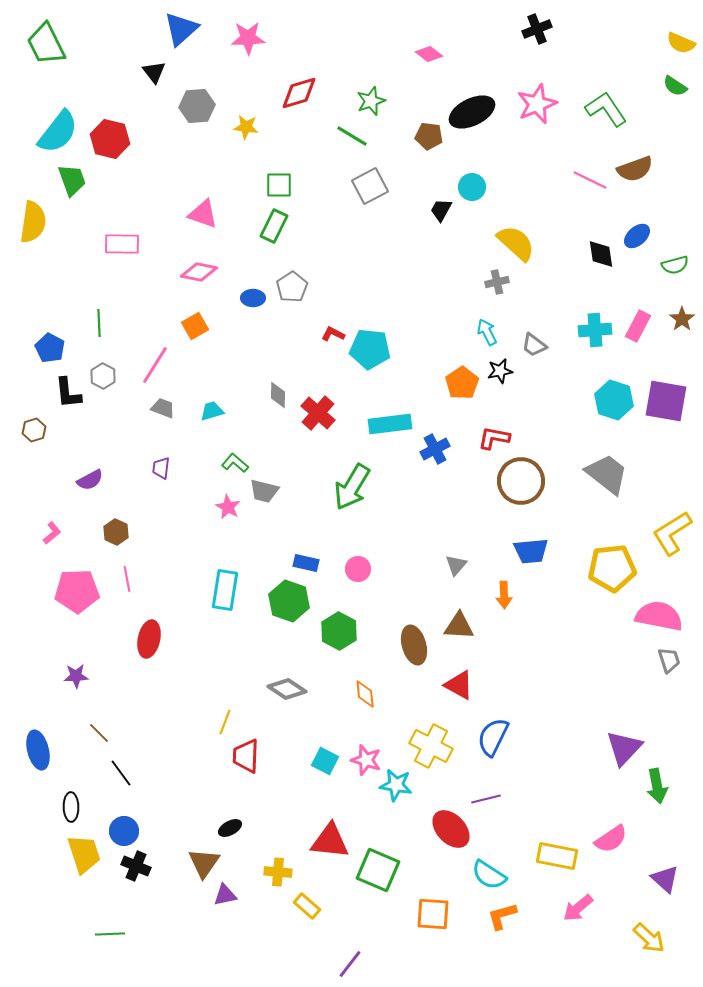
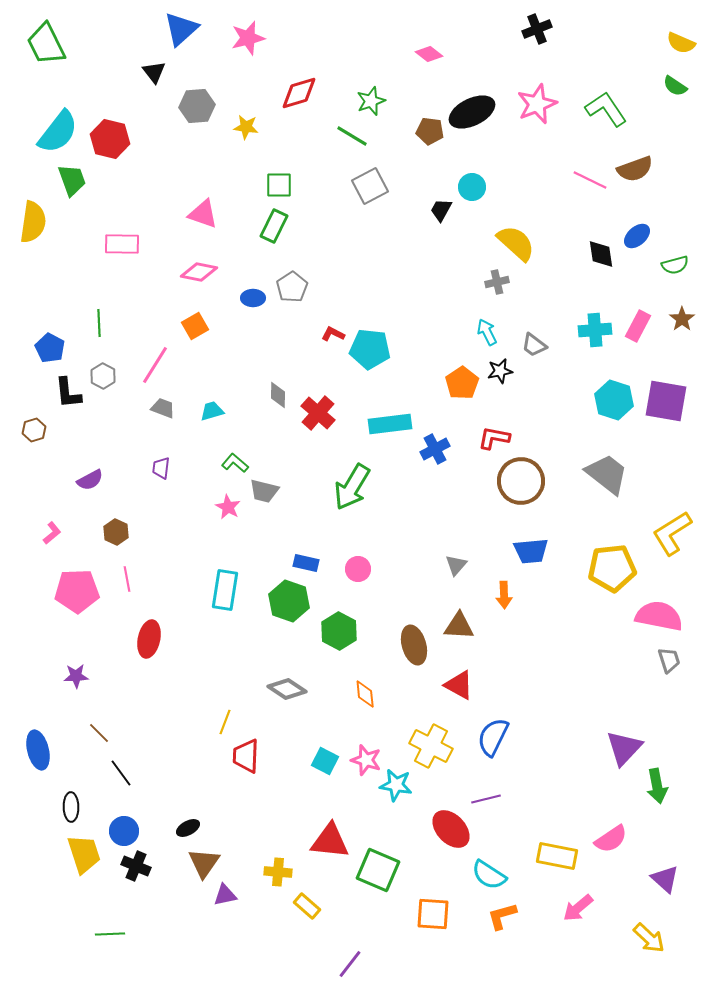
pink star at (248, 38): rotated 12 degrees counterclockwise
brown pentagon at (429, 136): moved 1 px right, 5 px up
black ellipse at (230, 828): moved 42 px left
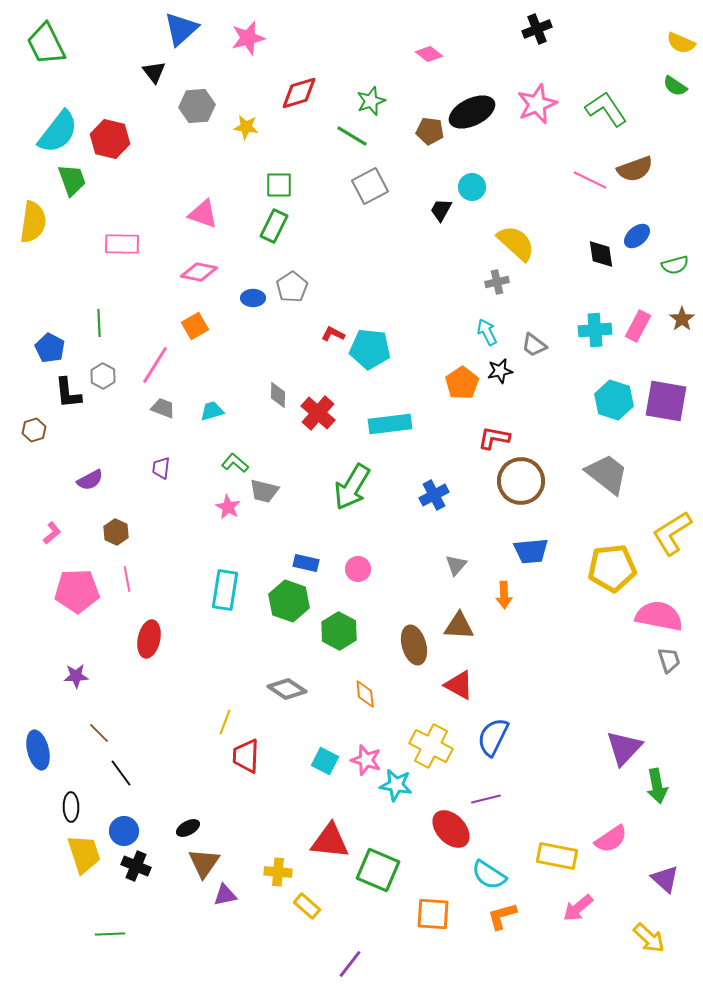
blue cross at (435, 449): moved 1 px left, 46 px down
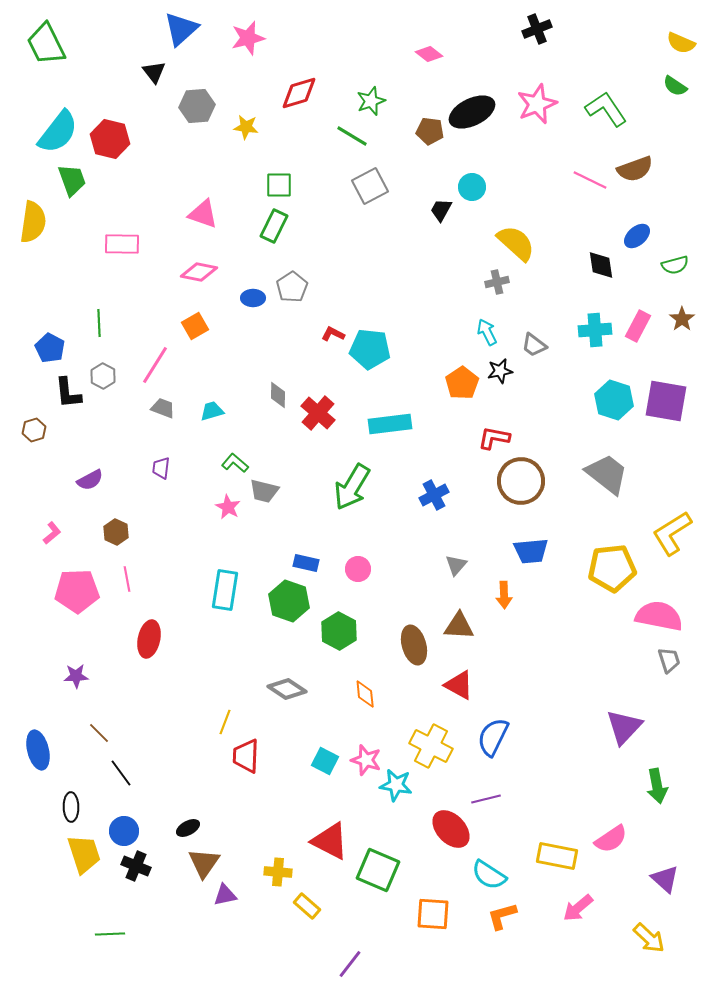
black diamond at (601, 254): moved 11 px down
purple triangle at (624, 748): moved 21 px up
red triangle at (330, 841): rotated 21 degrees clockwise
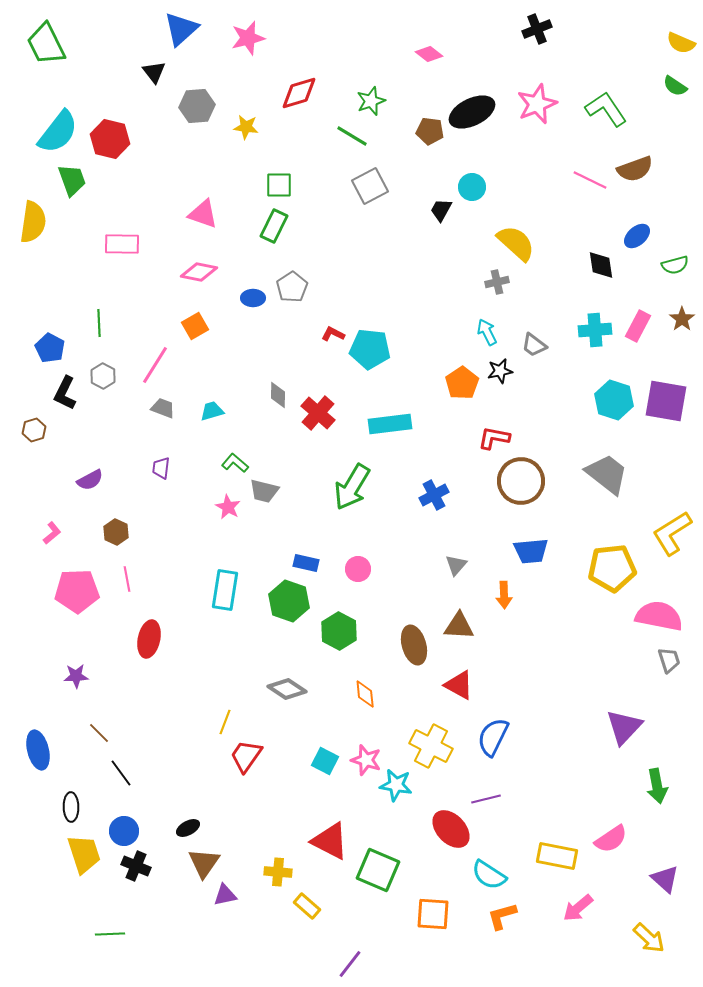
black L-shape at (68, 393): moved 3 px left; rotated 32 degrees clockwise
red trapezoid at (246, 756): rotated 33 degrees clockwise
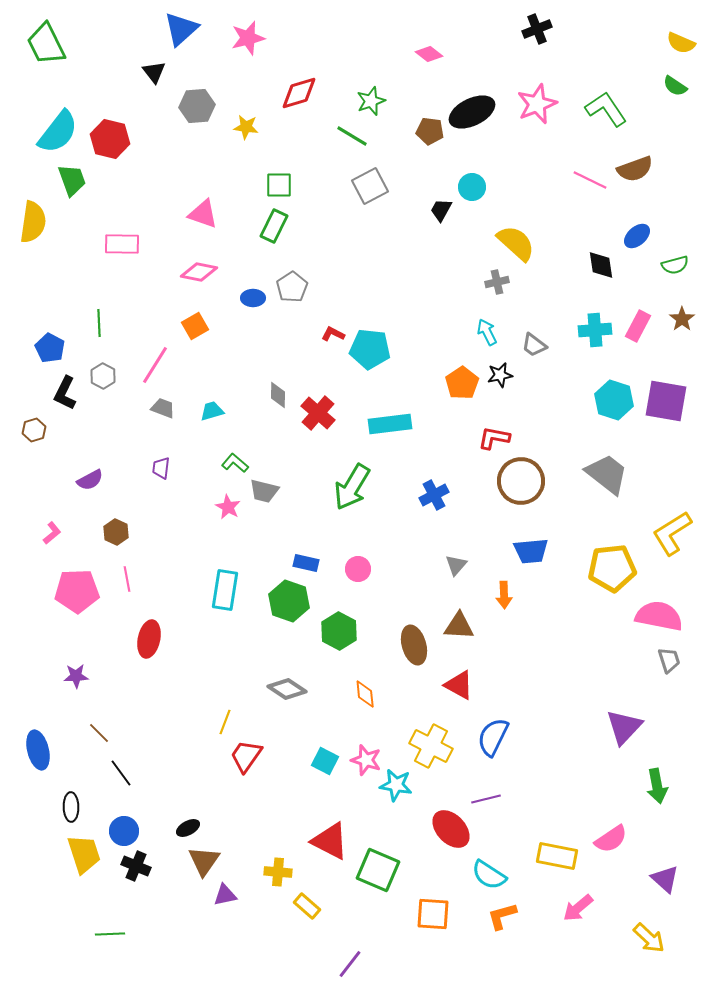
black star at (500, 371): moved 4 px down
brown triangle at (204, 863): moved 2 px up
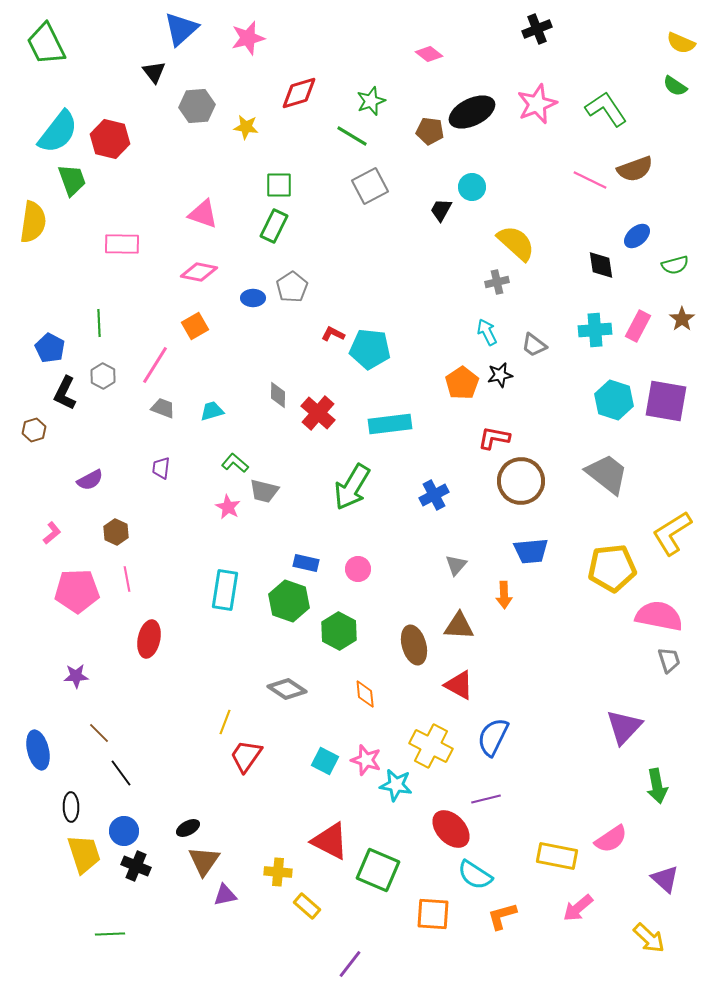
cyan semicircle at (489, 875): moved 14 px left
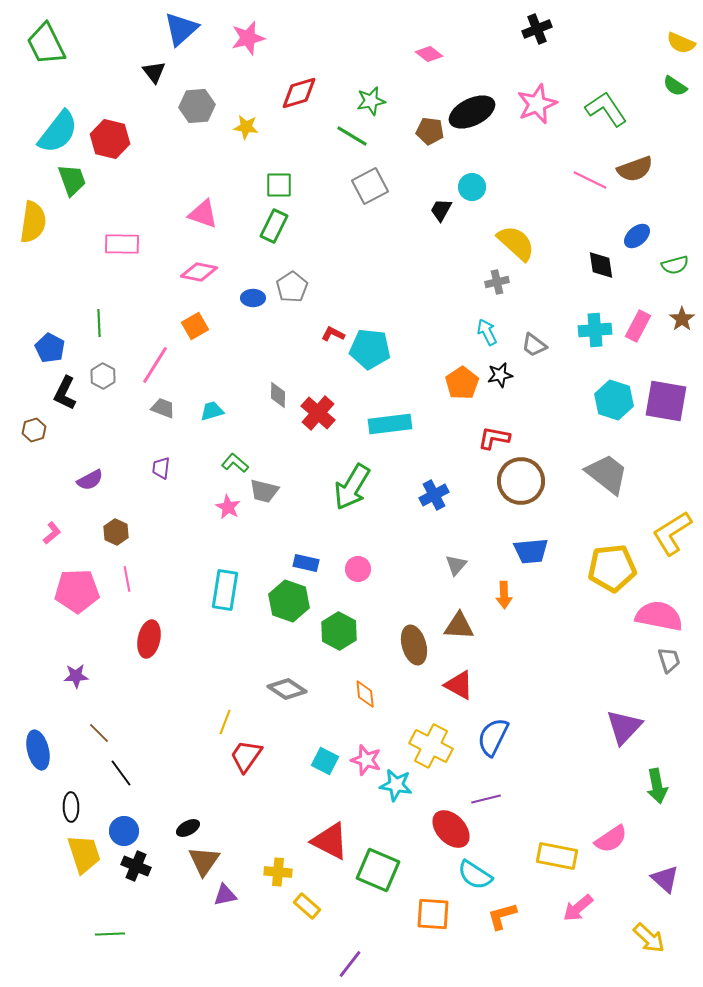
green star at (371, 101): rotated 8 degrees clockwise
